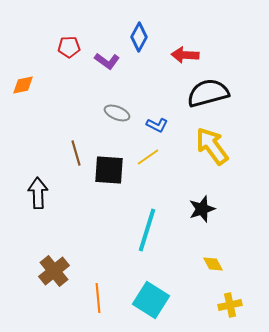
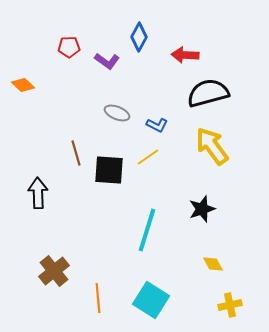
orange diamond: rotated 55 degrees clockwise
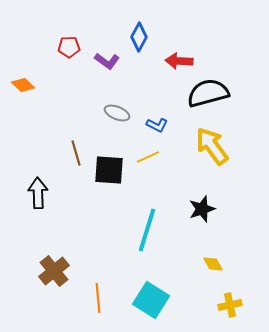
red arrow: moved 6 px left, 6 px down
yellow line: rotated 10 degrees clockwise
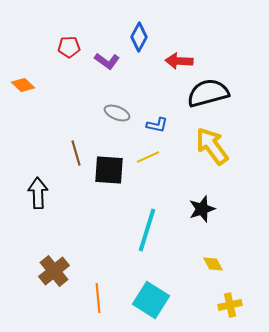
blue L-shape: rotated 15 degrees counterclockwise
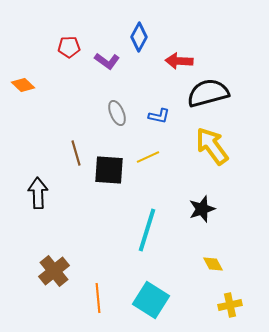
gray ellipse: rotated 45 degrees clockwise
blue L-shape: moved 2 px right, 9 px up
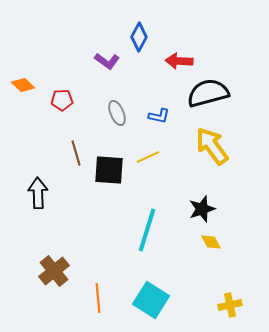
red pentagon: moved 7 px left, 53 px down
yellow diamond: moved 2 px left, 22 px up
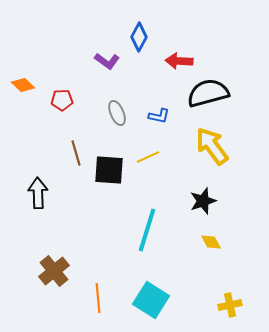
black star: moved 1 px right, 8 px up
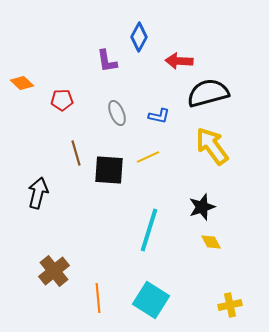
purple L-shape: rotated 45 degrees clockwise
orange diamond: moved 1 px left, 2 px up
black arrow: rotated 16 degrees clockwise
black star: moved 1 px left, 6 px down
cyan line: moved 2 px right
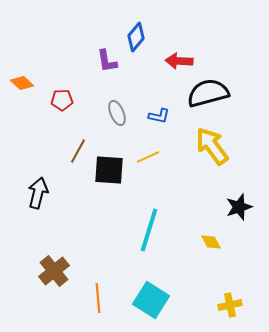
blue diamond: moved 3 px left; rotated 12 degrees clockwise
brown line: moved 2 px right, 2 px up; rotated 45 degrees clockwise
black star: moved 37 px right
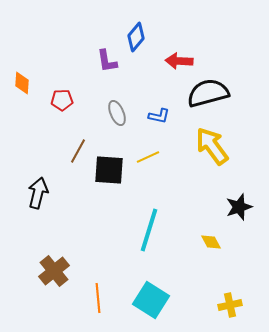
orange diamond: rotated 50 degrees clockwise
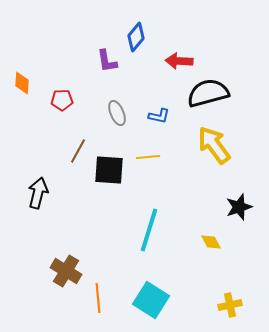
yellow arrow: moved 2 px right, 1 px up
yellow line: rotated 20 degrees clockwise
brown cross: moved 12 px right; rotated 20 degrees counterclockwise
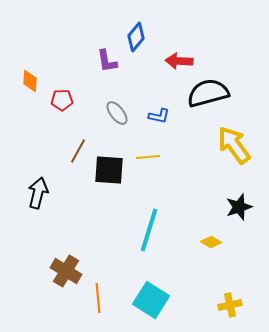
orange diamond: moved 8 px right, 2 px up
gray ellipse: rotated 15 degrees counterclockwise
yellow arrow: moved 20 px right
yellow diamond: rotated 30 degrees counterclockwise
